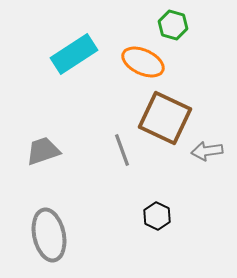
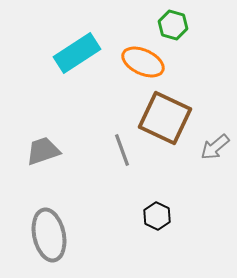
cyan rectangle: moved 3 px right, 1 px up
gray arrow: moved 8 px right, 4 px up; rotated 32 degrees counterclockwise
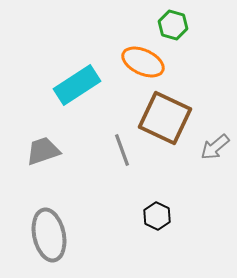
cyan rectangle: moved 32 px down
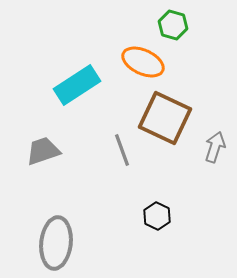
gray arrow: rotated 148 degrees clockwise
gray ellipse: moved 7 px right, 8 px down; rotated 18 degrees clockwise
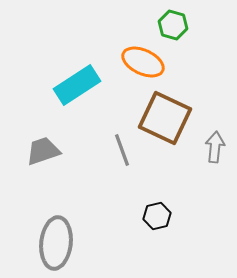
gray arrow: rotated 12 degrees counterclockwise
black hexagon: rotated 20 degrees clockwise
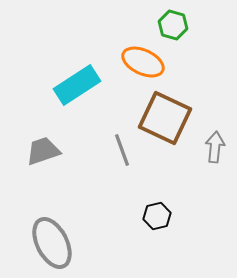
gray ellipse: moved 4 px left; rotated 33 degrees counterclockwise
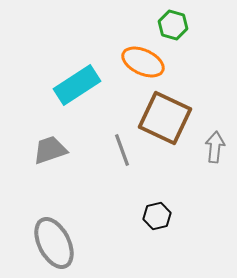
gray trapezoid: moved 7 px right, 1 px up
gray ellipse: moved 2 px right
